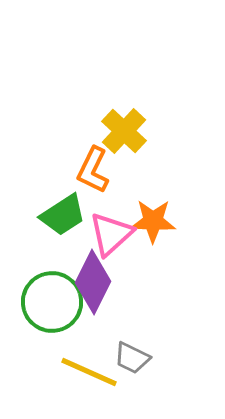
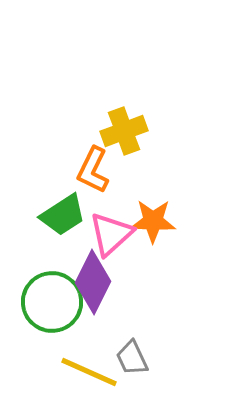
yellow cross: rotated 27 degrees clockwise
gray trapezoid: rotated 39 degrees clockwise
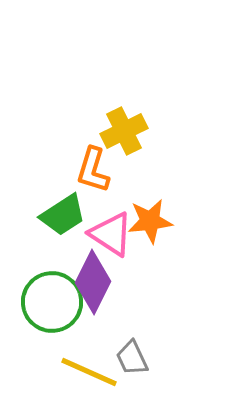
yellow cross: rotated 6 degrees counterclockwise
orange L-shape: rotated 9 degrees counterclockwise
orange star: moved 3 px left; rotated 9 degrees counterclockwise
pink triangle: rotated 45 degrees counterclockwise
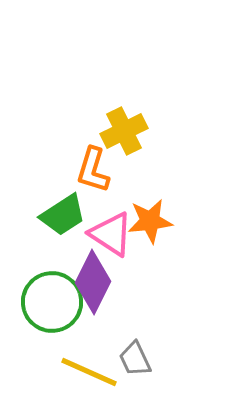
gray trapezoid: moved 3 px right, 1 px down
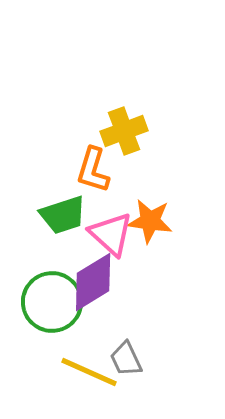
yellow cross: rotated 6 degrees clockwise
green trapezoid: rotated 15 degrees clockwise
orange star: rotated 15 degrees clockwise
pink triangle: rotated 9 degrees clockwise
purple diamond: rotated 32 degrees clockwise
gray trapezoid: moved 9 px left
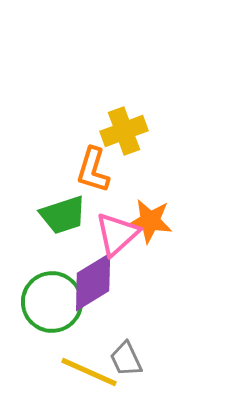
pink triangle: moved 6 px right; rotated 36 degrees clockwise
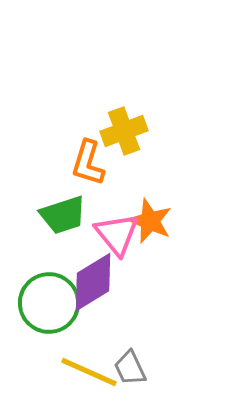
orange L-shape: moved 5 px left, 7 px up
orange star: rotated 15 degrees clockwise
pink triangle: rotated 27 degrees counterclockwise
green circle: moved 3 px left, 1 px down
gray trapezoid: moved 4 px right, 9 px down
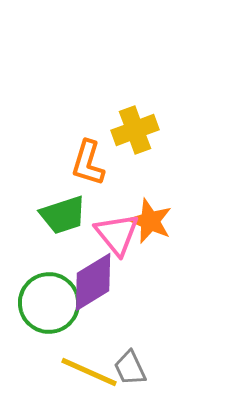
yellow cross: moved 11 px right, 1 px up
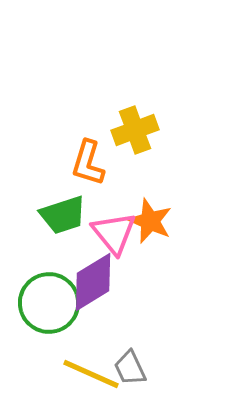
pink triangle: moved 3 px left, 1 px up
yellow line: moved 2 px right, 2 px down
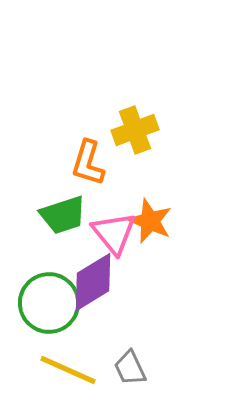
yellow line: moved 23 px left, 4 px up
